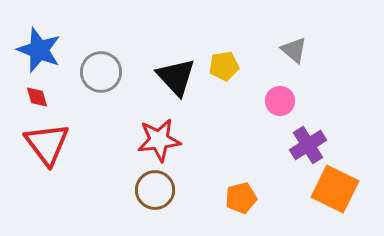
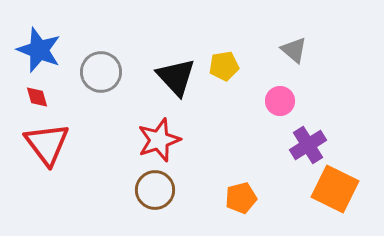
red star: rotated 12 degrees counterclockwise
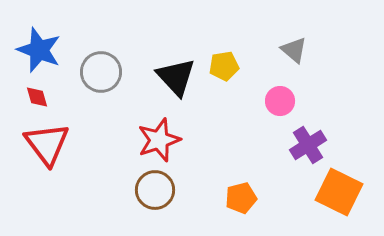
orange square: moved 4 px right, 3 px down
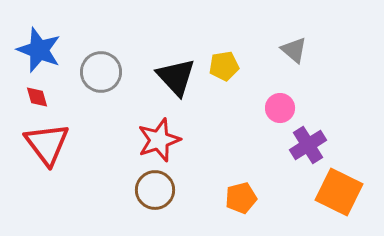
pink circle: moved 7 px down
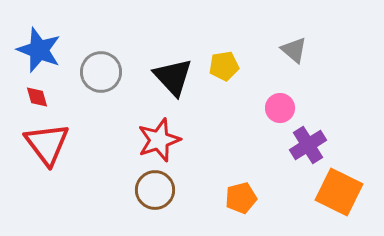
black triangle: moved 3 px left
